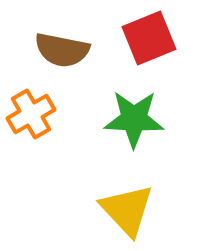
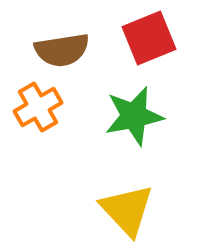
brown semicircle: rotated 20 degrees counterclockwise
orange cross: moved 7 px right, 7 px up
green star: moved 3 px up; rotated 14 degrees counterclockwise
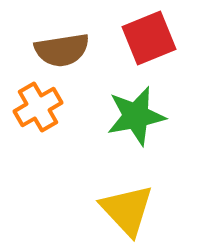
green star: moved 2 px right
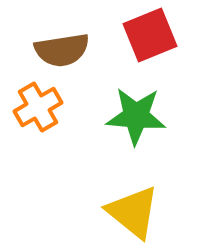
red square: moved 1 px right, 3 px up
green star: rotated 16 degrees clockwise
yellow triangle: moved 6 px right, 2 px down; rotated 8 degrees counterclockwise
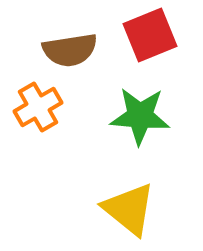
brown semicircle: moved 8 px right
green star: moved 4 px right
yellow triangle: moved 4 px left, 3 px up
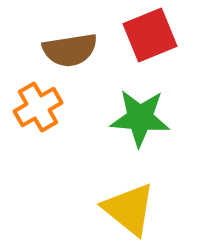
green star: moved 2 px down
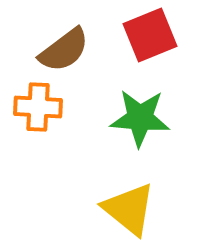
brown semicircle: moved 6 px left; rotated 28 degrees counterclockwise
orange cross: rotated 33 degrees clockwise
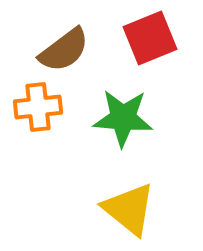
red square: moved 3 px down
orange cross: rotated 9 degrees counterclockwise
green star: moved 17 px left
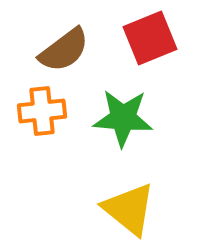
orange cross: moved 4 px right, 4 px down
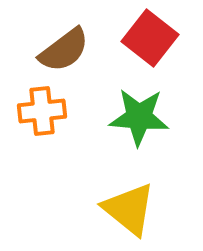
red square: rotated 30 degrees counterclockwise
green star: moved 16 px right, 1 px up
